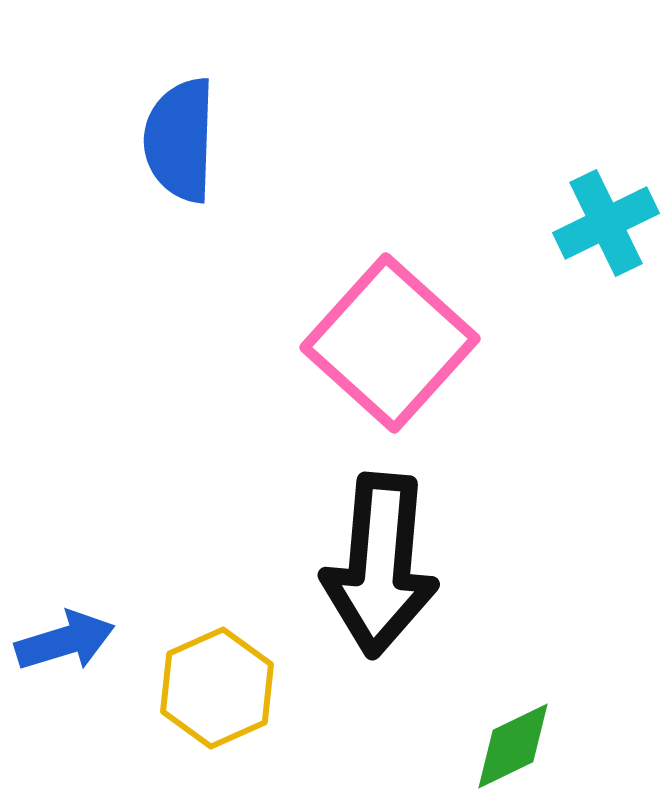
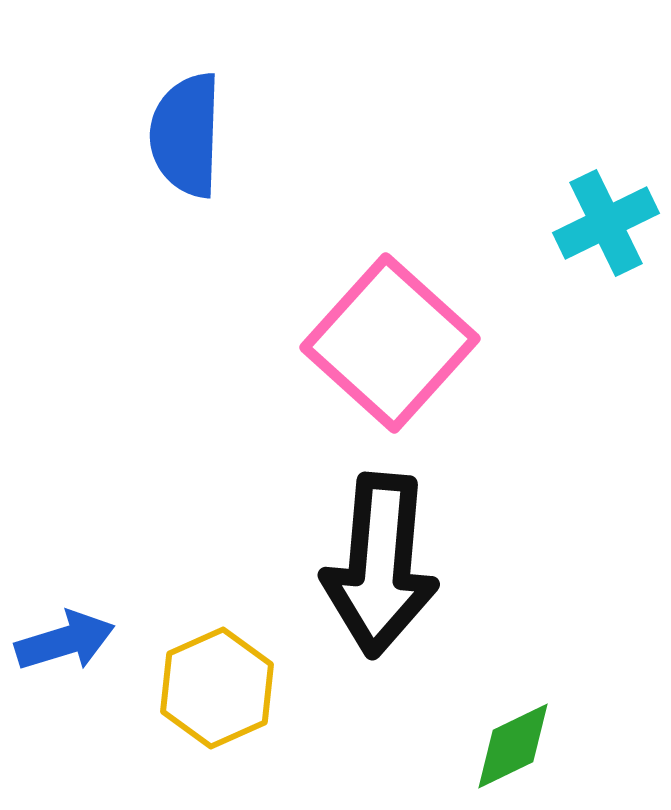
blue semicircle: moved 6 px right, 5 px up
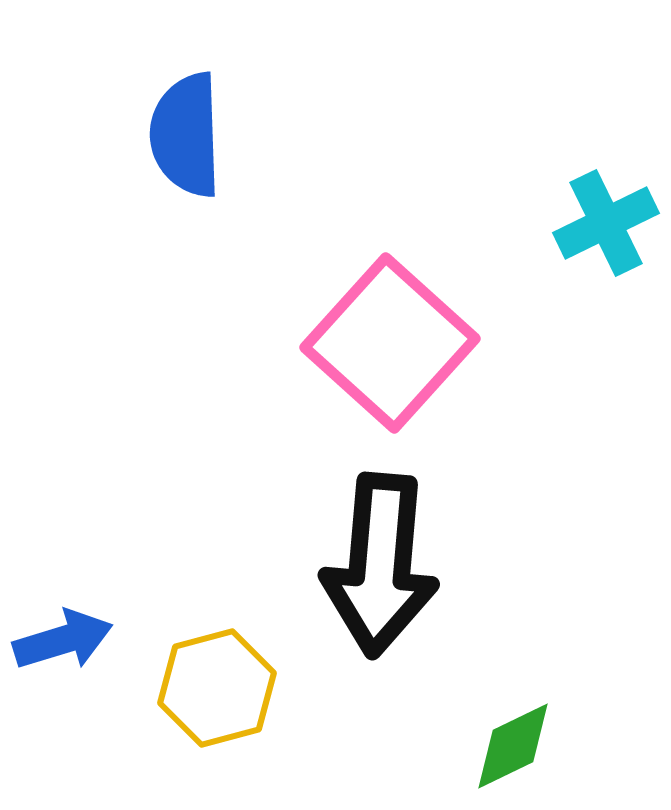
blue semicircle: rotated 4 degrees counterclockwise
blue arrow: moved 2 px left, 1 px up
yellow hexagon: rotated 9 degrees clockwise
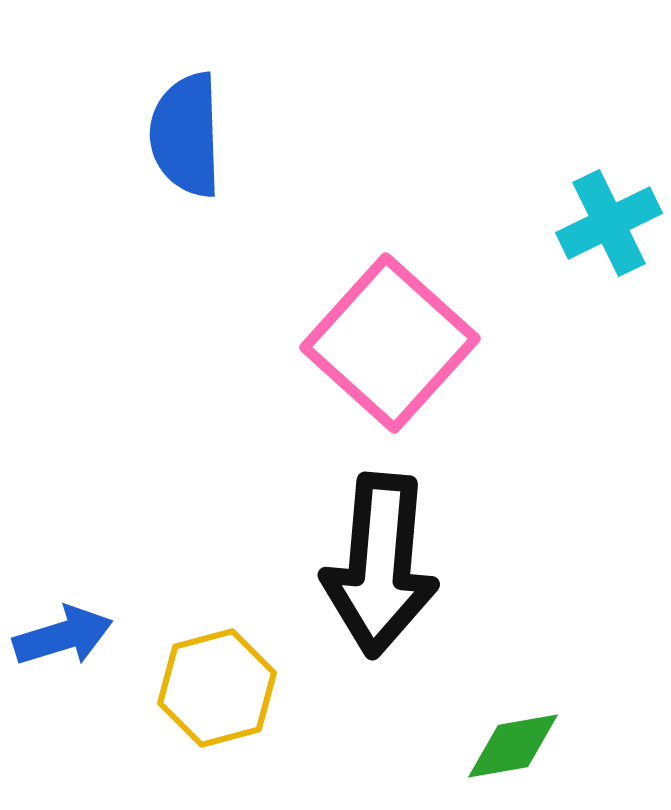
cyan cross: moved 3 px right
blue arrow: moved 4 px up
green diamond: rotated 16 degrees clockwise
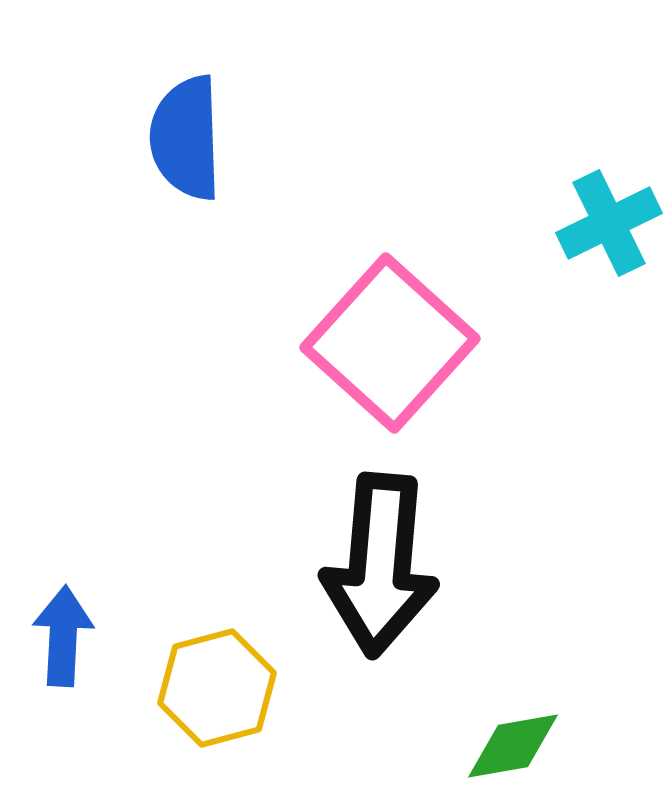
blue semicircle: moved 3 px down
blue arrow: rotated 70 degrees counterclockwise
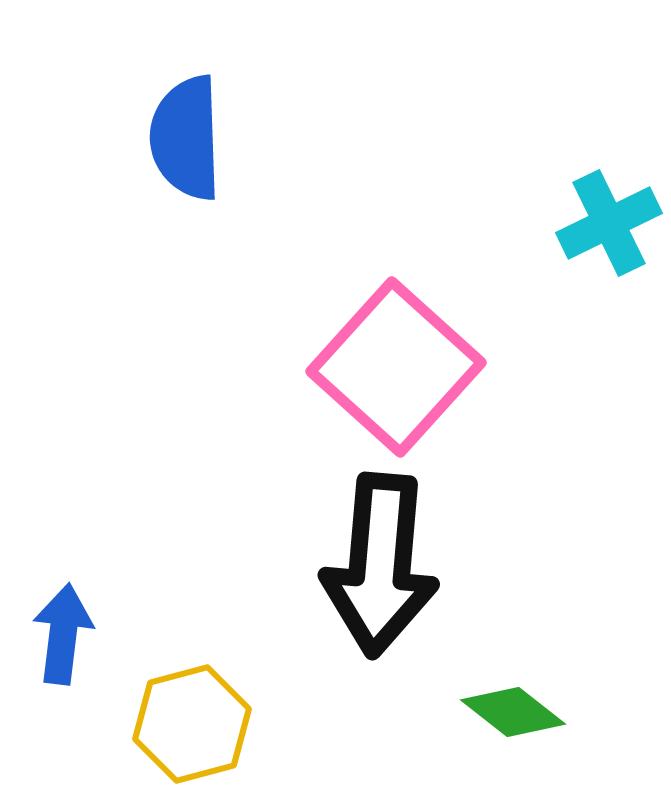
pink square: moved 6 px right, 24 px down
blue arrow: moved 2 px up; rotated 4 degrees clockwise
yellow hexagon: moved 25 px left, 36 px down
green diamond: moved 34 px up; rotated 48 degrees clockwise
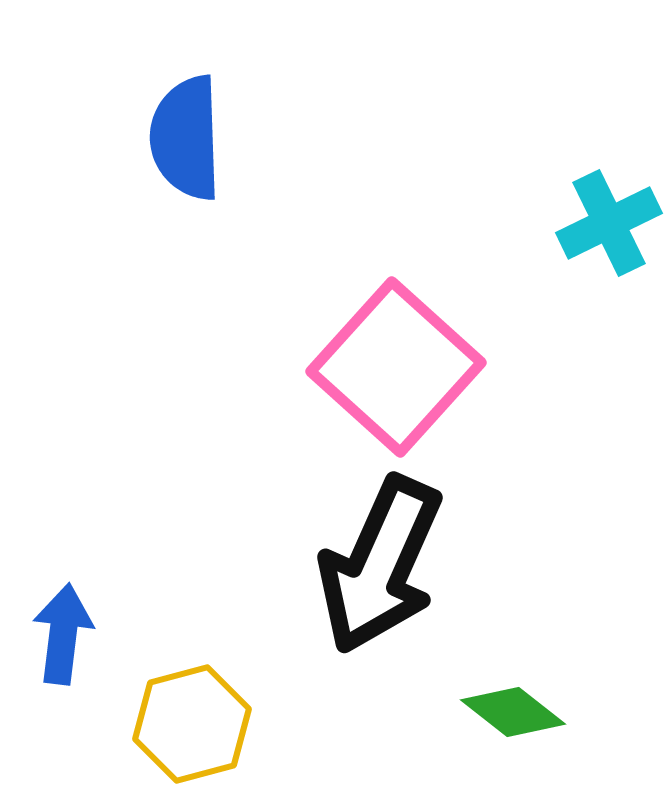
black arrow: rotated 19 degrees clockwise
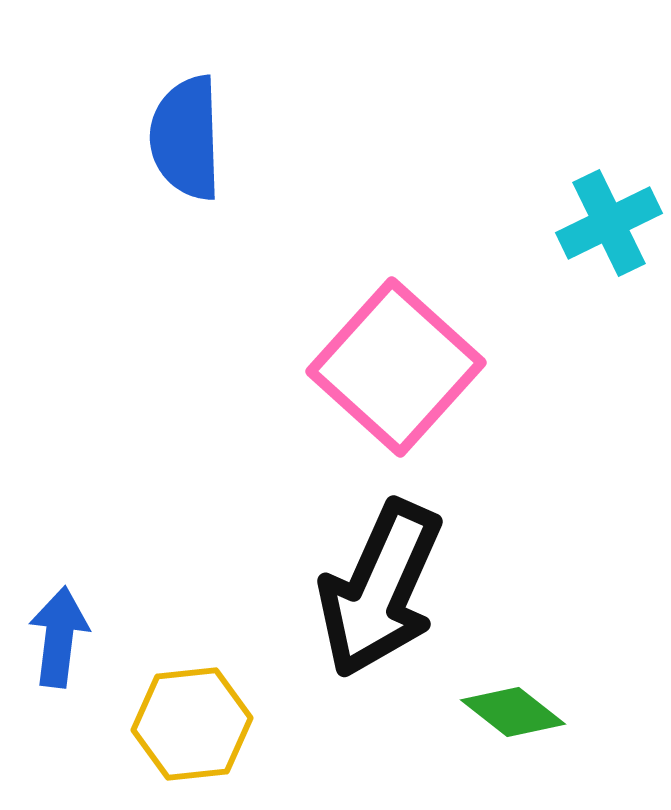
black arrow: moved 24 px down
blue arrow: moved 4 px left, 3 px down
yellow hexagon: rotated 9 degrees clockwise
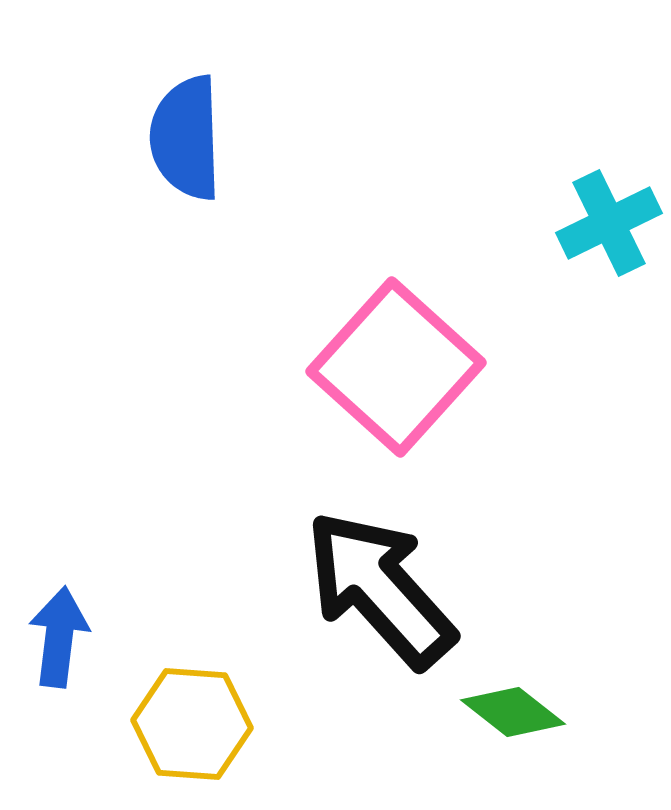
black arrow: rotated 114 degrees clockwise
yellow hexagon: rotated 10 degrees clockwise
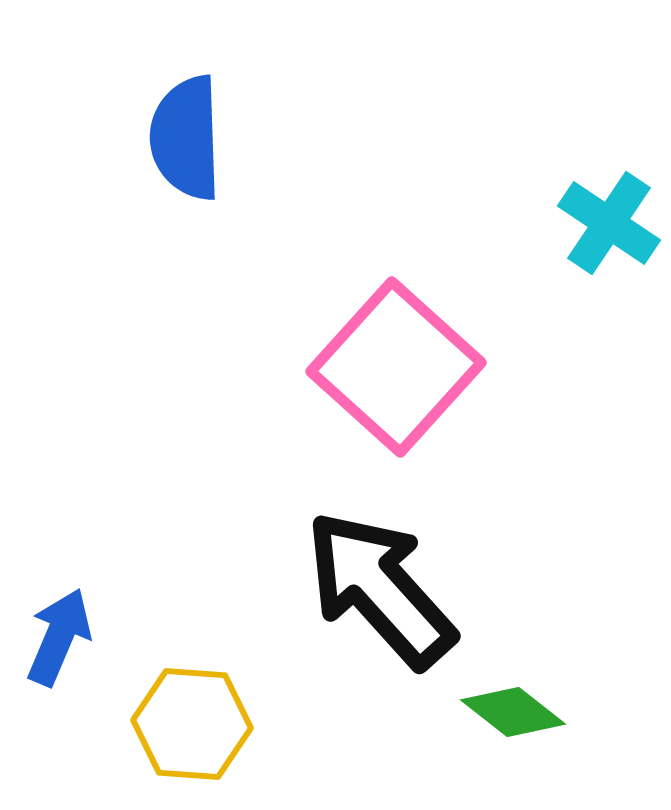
cyan cross: rotated 30 degrees counterclockwise
blue arrow: rotated 16 degrees clockwise
